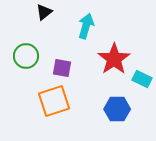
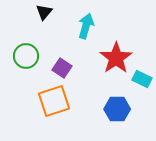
black triangle: rotated 12 degrees counterclockwise
red star: moved 2 px right, 1 px up
purple square: rotated 24 degrees clockwise
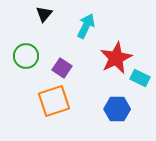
black triangle: moved 2 px down
cyan arrow: rotated 10 degrees clockwise
red star: rotated 8 degrees clockwise
cyan rectangle: moved 2 px left, 1 px up
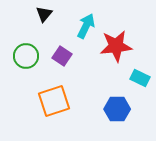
red star: moved 12 px up; rotated 20 degrees clockwise
purple square: moved 12 px up
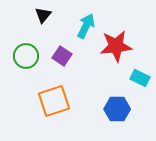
black triangle: moved 1 px left, 1 px down
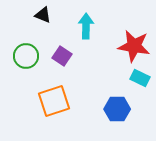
black triangle: rotated 48 degrees counterclockwise
cyan arrow: rotated 25 degrees counterclockwise
red star: moved 18 px right; rotated 16 degrees clockwise
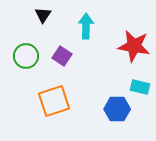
black triangle: rotated 42 degrees clockwise
cyan rectangle: moved 9 px down; rotated 12 degrees counterclockwise
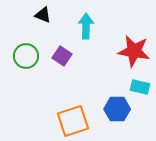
black triangle: rotated 42 degrees counterclockwise
red star: moved 5 px down
orange square: moved 19 px right, 20 px down
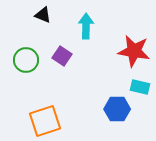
green circle: moved 4 px down
orange square: moved 28 px left
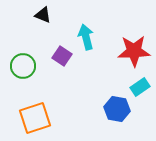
cyan arrow: moved 11 px down; rotated 15 degrees counterclockwise
red star: rotated 12 degrees counterclockwise
green circle: moved 3 px left, 6 px down
cyan rectangle: rotated 48 degrees counterclockwise
blue hexagon: rotated 10 degrees clockwise
orange square: moved 10 px left, 3 px up
